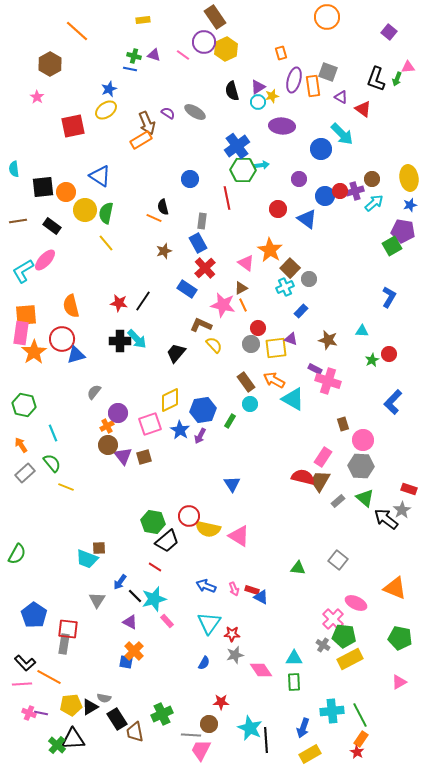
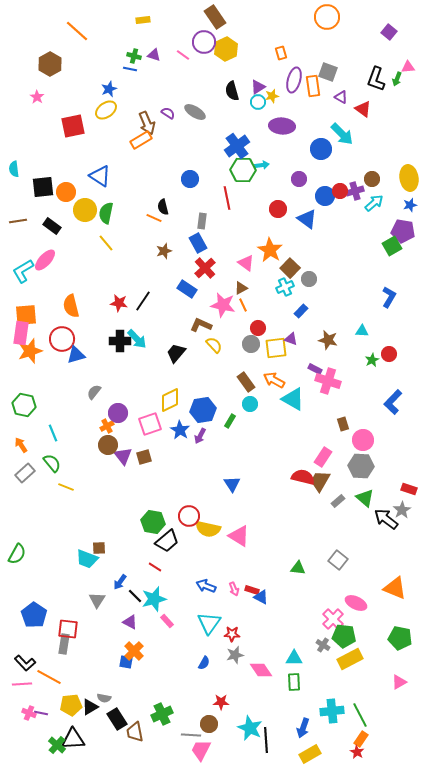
orange star at (34, 352): moved 4 px left, 1 px up; rotated 15 degrees clockwise
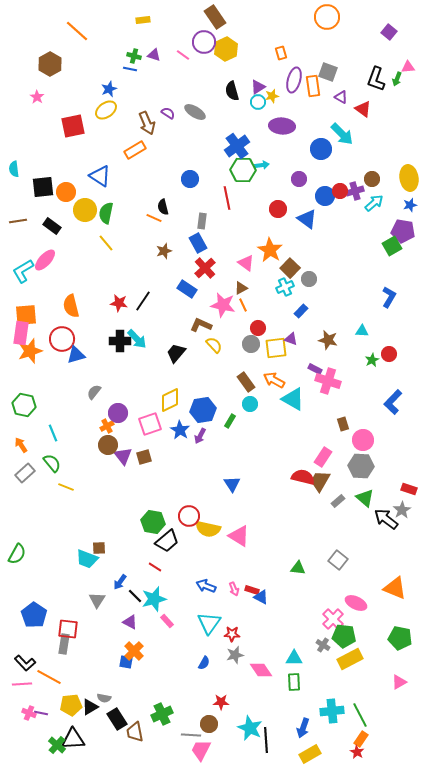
orange rectangle at (141, 140): moved 6 px left, 10 px down
